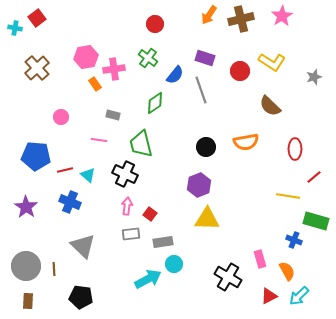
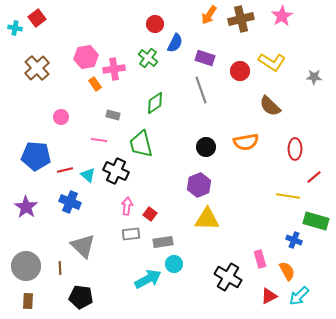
blue semicircle at (175, 75): moved 32 px up; rotated 12 degrees counterclockwise
gray star at (314, 77): rotated 21 degrees clockwise
black cross at (125, 174): moved 9 px left, 3 px up
brown line at (54, 269): moved 6 px right, 1 px up
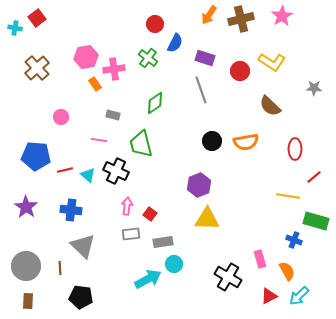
gray star at (314, 77): moved 11 px down
black circle at (206, 147): moved 6 px right, 6 px up
blue cross at (70, 202): moved 1 px right, 8 px down; rotated 15 degrees counterclockwise
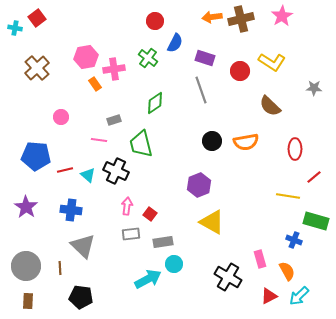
orange arrow at (209, 15): moved 3 px right, 2 px down; rotated 48 degrees clockwise
red circle at (155, 24): moved 3 px up
gray rectangle at (113, 115): moved 1 px right, 5 px down; rotated 32 degrees counterclockwise
yellow triangle at (207, 219): moved 5 px right, 3 px down; rotated 28 degrees clockwise
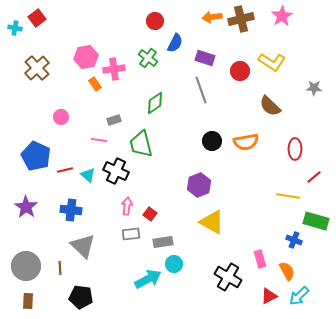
blue pentagon at (36, 156): rotated 20 degrees clockwise
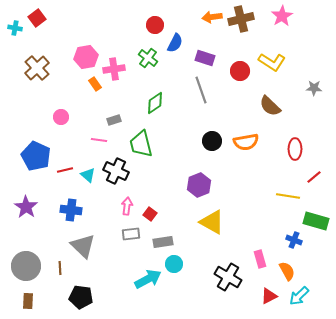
red circle at (155, 21): moved 4 px down
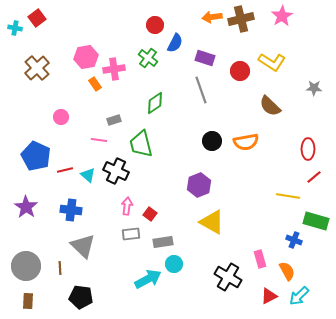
red ellipse at (295, 149): moved 13 px right
